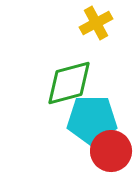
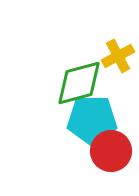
yellow cross: moved 22 px right, 33 px down
green diamond: moved 10 px right
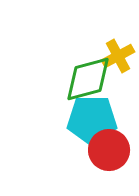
green diamond: moved 9 px right, 4 px up
red circle: moved 2 px left, 1 px up
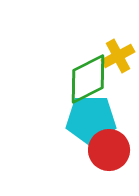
green diamond: rotated 12 degrees counterclockwise
cyan pentagon: moved 1 px left
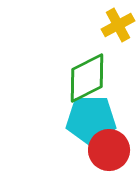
yellow cross: moved 31 px up
green diamond: moved 1 px left, 1 px up
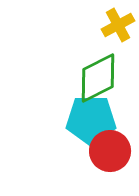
green diamond: moved 11 px right
red circle: moved 1 px right, 1 px down
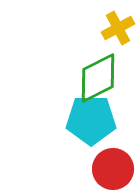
yellow cross: moved 3 px down
red circle: moved 3 px right, 18 px down
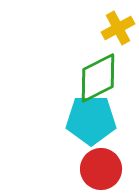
red circle: moved 12 px left
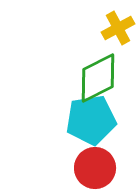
cyan pentagon: rotated 9 degrees counterclockwise
red circle: moved 6 px left, 1 px up
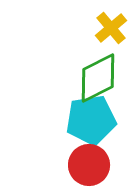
yellow cross: moved 7 px left; rotated 12 degrees counterclockwise
red circle: moved 6 px left, 3 px up
